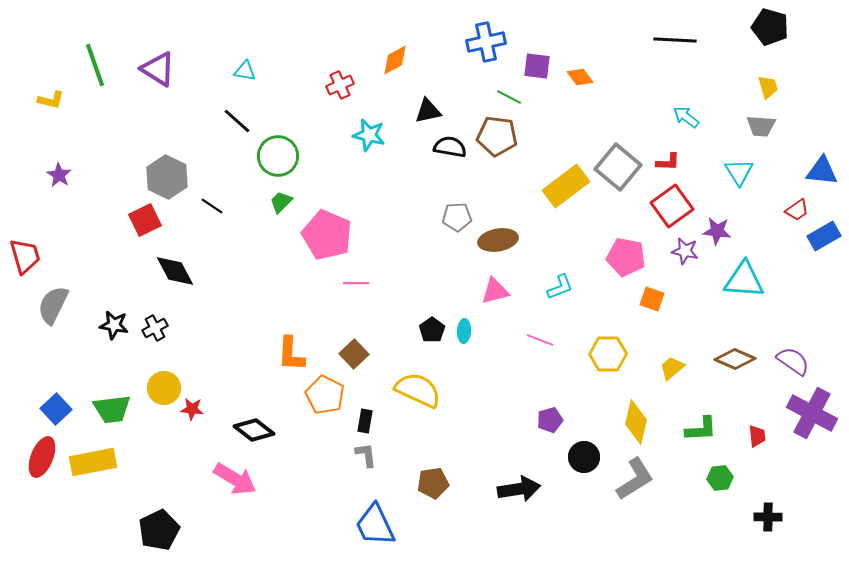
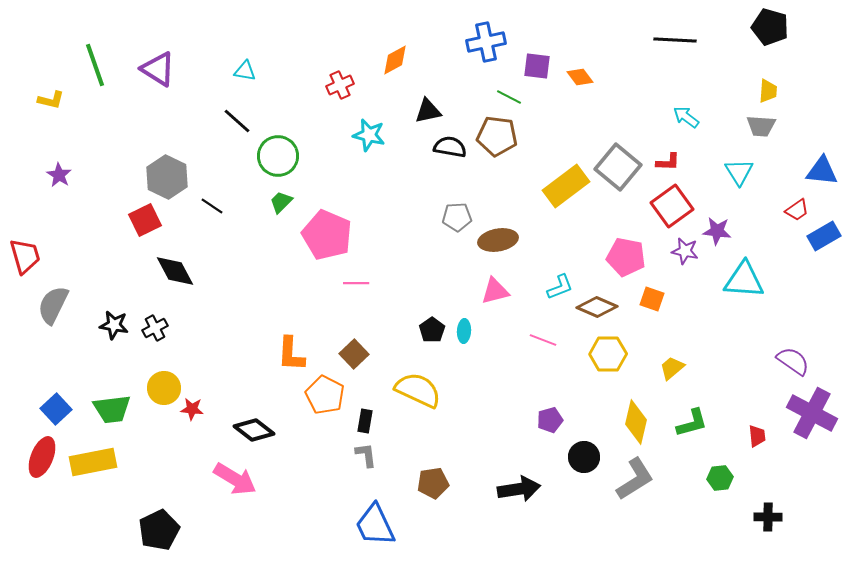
yellow trapezoid at (768, 87): moved 4 px down; rotated 20 degrees clockwise
pink line at (540, 340): moved 3 px right
brown diamond at (735, 359): moved 138 px left, 52 px up
green L-shape at (701, 429): moved 9 px left, 6 px up; rotated 12 degrees counterclockwise
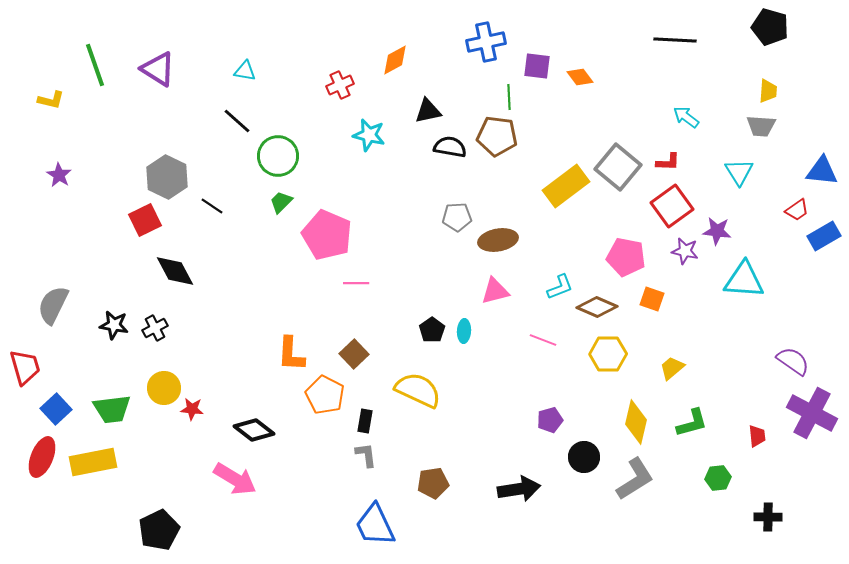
green line at (509, 97): rotated 60 degrees clockwise
red trapezoid at (25, 256): moved 111 px down
green hexagon at (720, 478): moved 2 px left
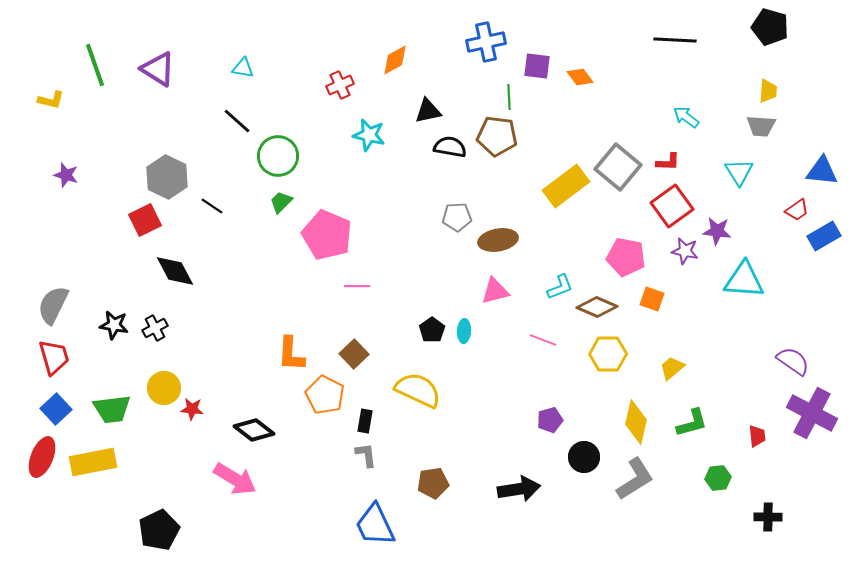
cyan triangle at (245, 71): moved 2 px left, 3 px up
purple star at (59, 175): moved 7 px right; rotated 15 degrees counterclockwise
pink line at (356, 283): moved 1 px right, 3 px down
red trapezoid at (25, 367): moved 29 px right, 10 px up
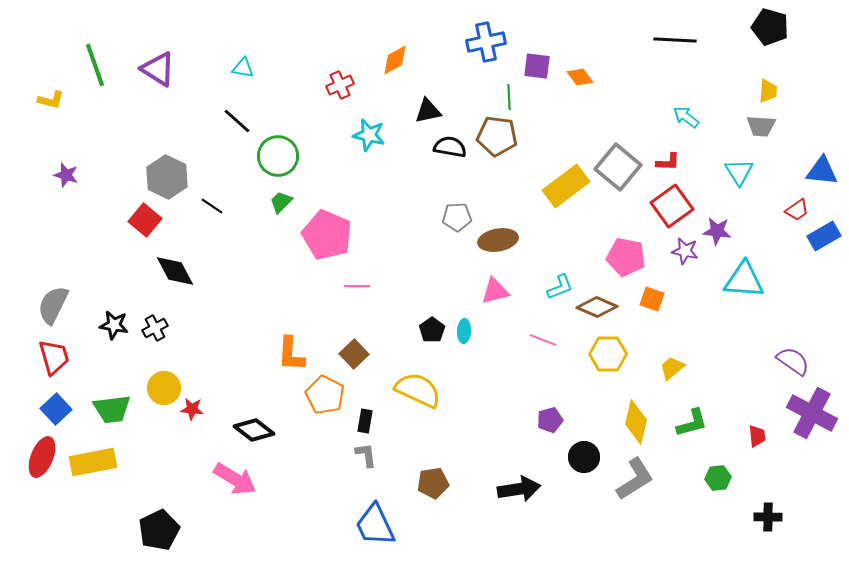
red square at (145, 220): rotated 24 degrees counterclockwise
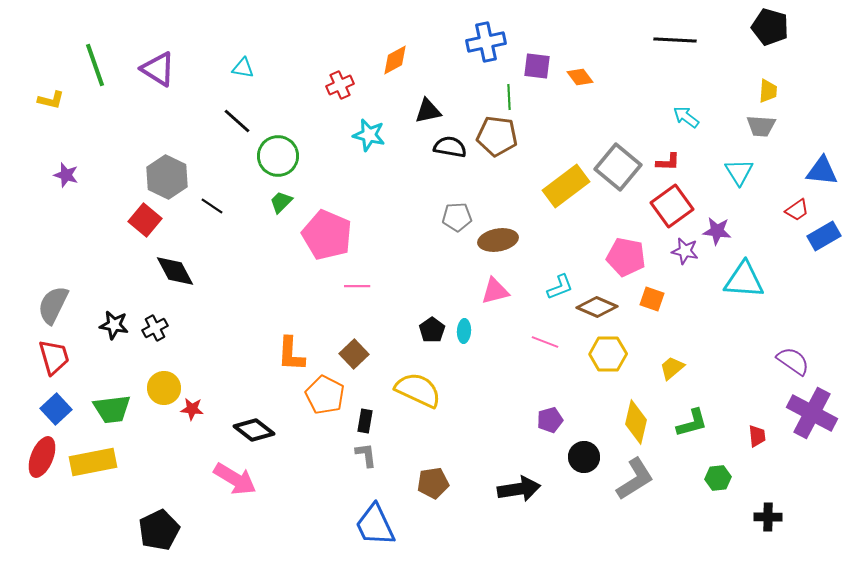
pink line at (543, 340): moved 2 px right, 2 px down
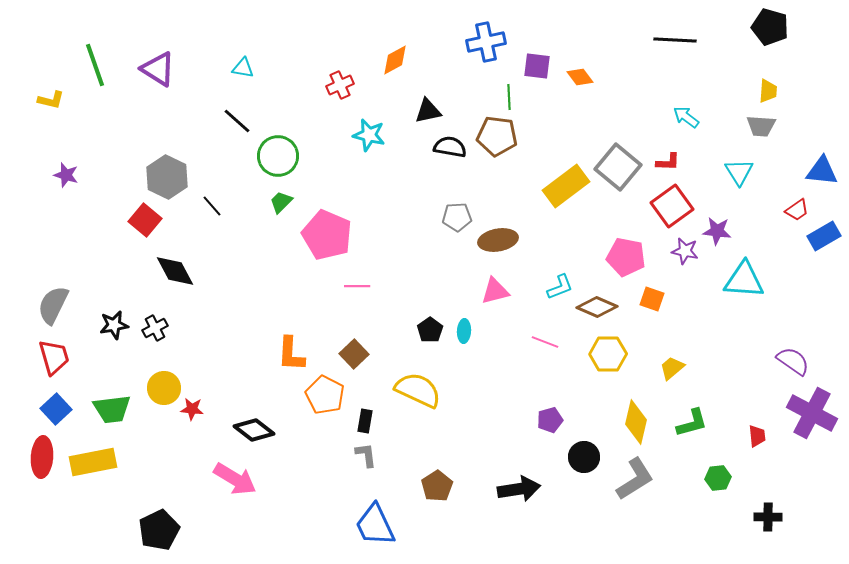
black line at (212, 206): rotated 15 degrees clockwise
black star at (114, 325): rotated 20 degrees counterclockwise
black pentagon at (432, 330): moved 2 px left
red ellipse at (42, 457): rotated 18 degrees counterclockwise
brown pentagon at (433, 483): moved 4 px right, 3 px down; rotated 24 degrees counterclockwise
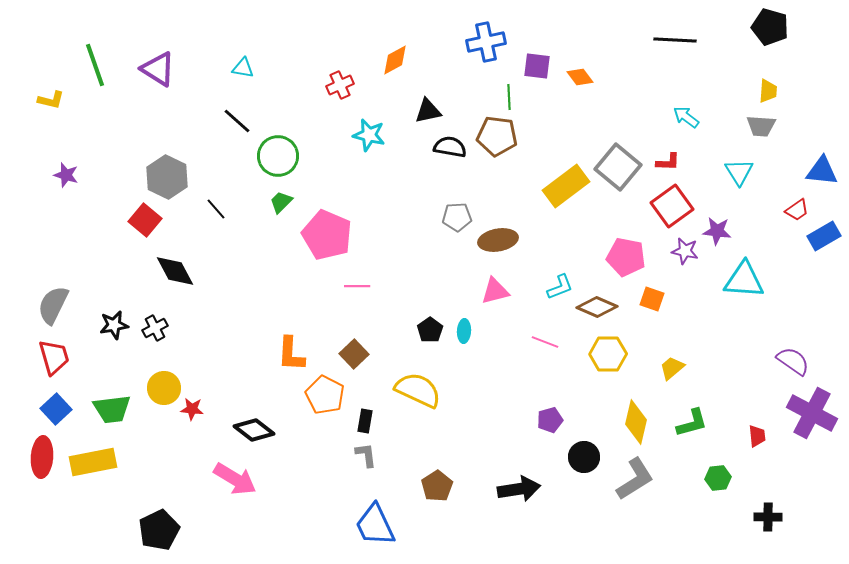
black line at (212, 206): moved 4 px right, 3 px down
